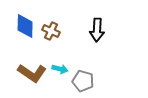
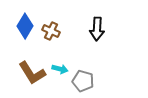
blue diamond: rotated 30 degrees clockwise
black arrow: moved 1 px up
brown L-shape: rotated 24 degrees clockwise
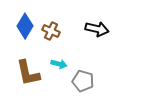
black arrow: rotated 80 degrees counterclockwise
cyan arrow: moved 1 px left, 5 px up
brown L-shape: moved 4 px left; rotated 20 degrees clockwise
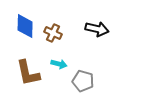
blue diamond: rotated 30 degrees counterclockwise
brown cross: moved 2 px right, 2 px down
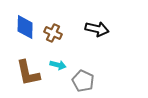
blue diamond: moved 1 px down
cyan arrow: moved 1 px left, 1 px down
gray pentagon: rotated 10 degrees clockwise
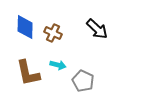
black arrow: rotated 30 degrees clockwise
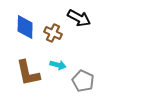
black arrow: moved 18 px left, 11 px up; rotated 15 degrees counterclockwise
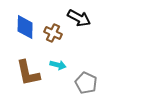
gray pentagon: moved 3 px right, 2 px down
